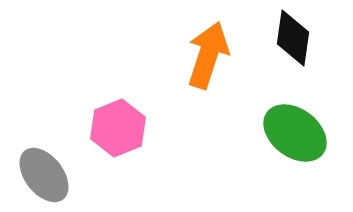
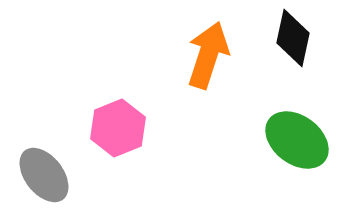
black diamond: rotated 4 degrees clockwise
green ellipse: moved 2 px right, 7 px down
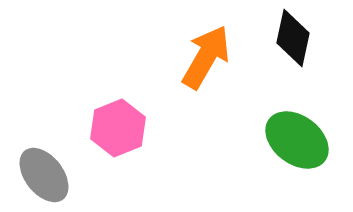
orange arrow: moved 2 px left, 2 px down; rotated 12 degrees clockwise
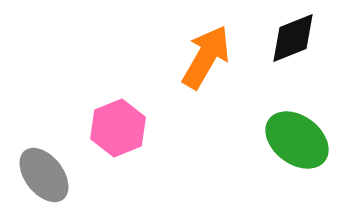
black diamond: rotated 56 degrees clockwise
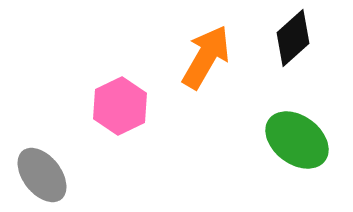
black diamond: rotated 20 degrees counterclockwise
pink hexagon: moved 2 px right, 22 px up; rotated 4 degrees counterclockwise
gray ellipse: moved 2 px left
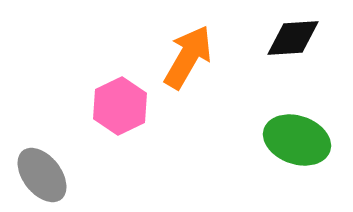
black diamond: rotated 38 degrees clockwise
orange arrow: moved 18 px left
green ellipse: rotated 18 degrees counterclockwise
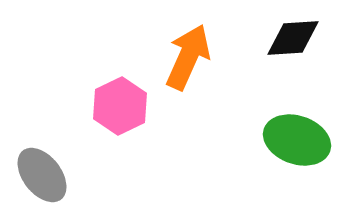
orange arrow: rotated 6 degrees counterclockwise
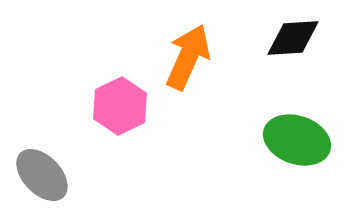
gray ellipse: rotated 6 degrees counterclockwise
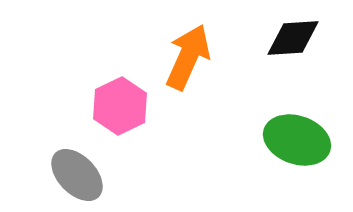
gray ellipse: moved 35 px right
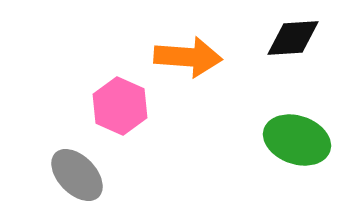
orange arrow: rotated 70 degrees clockwise
pink hexagon: rotated 10 degrees counterclockwise
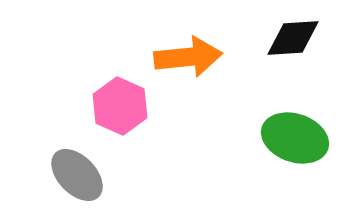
orange arrow: rotated 10 degrees counterclockwise
green ellipse: moved 2 px left, 2 px up
